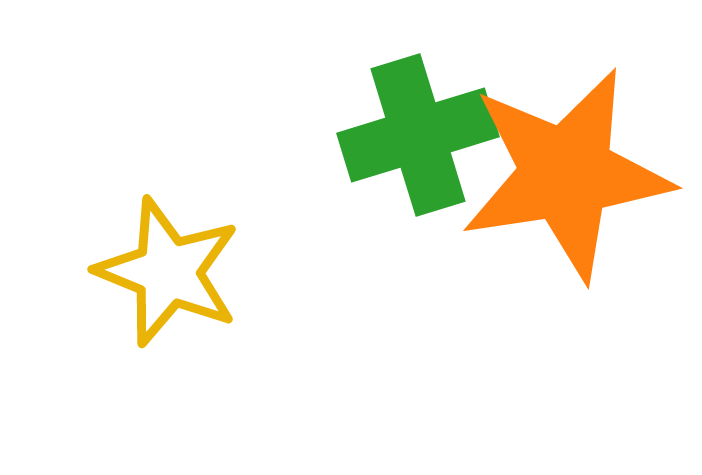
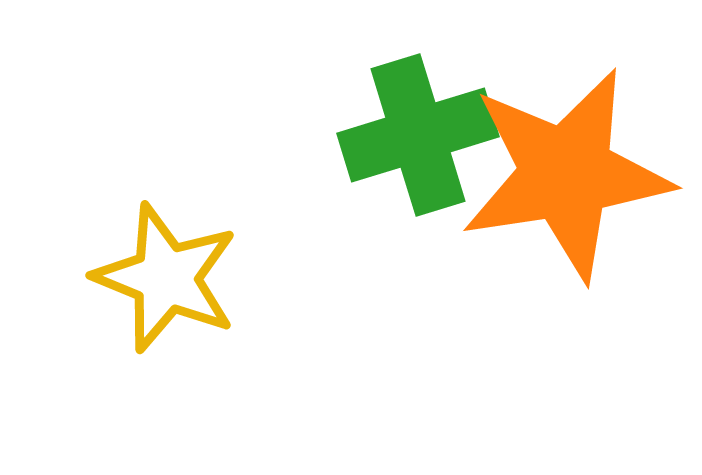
yellow star: moved 2 px left, 6 px down
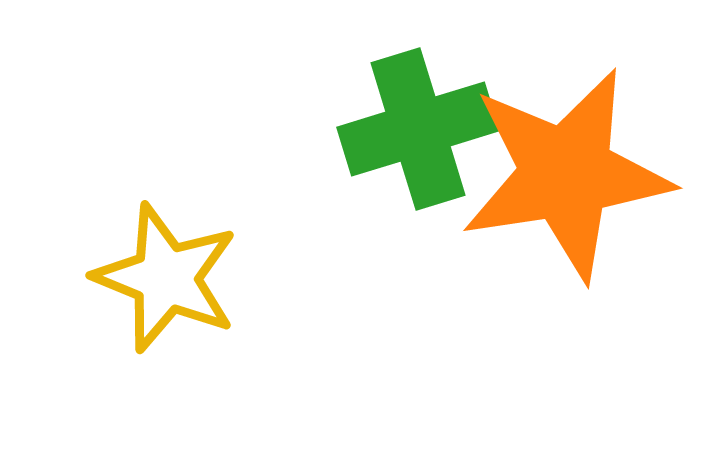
green cross: moved 6 px up
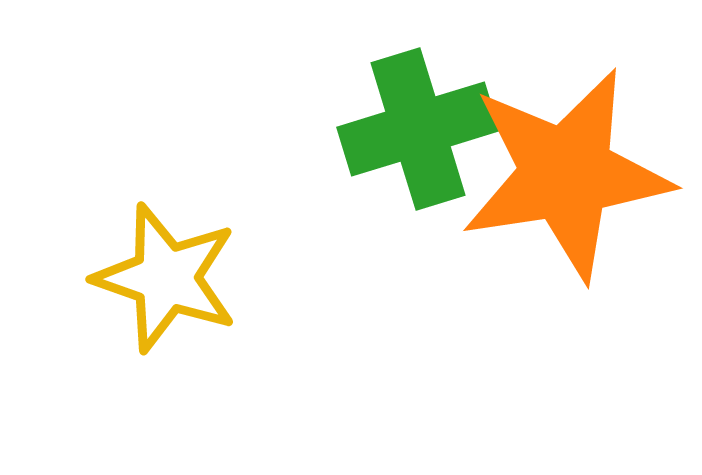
yellow star: rotated 3 degrees counterclockwise
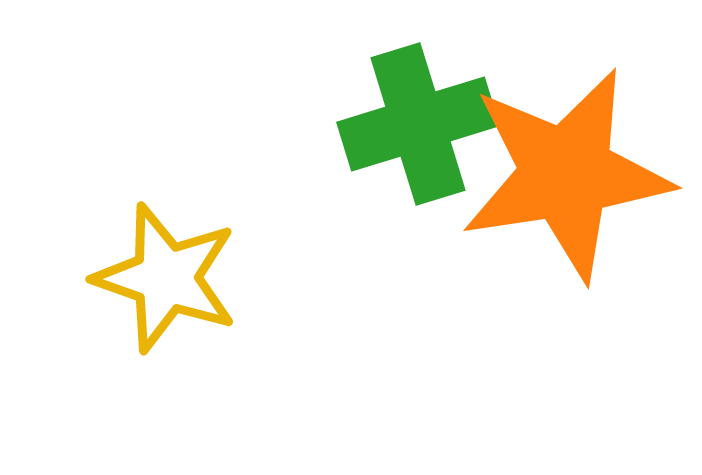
green cross: moved 5 px up
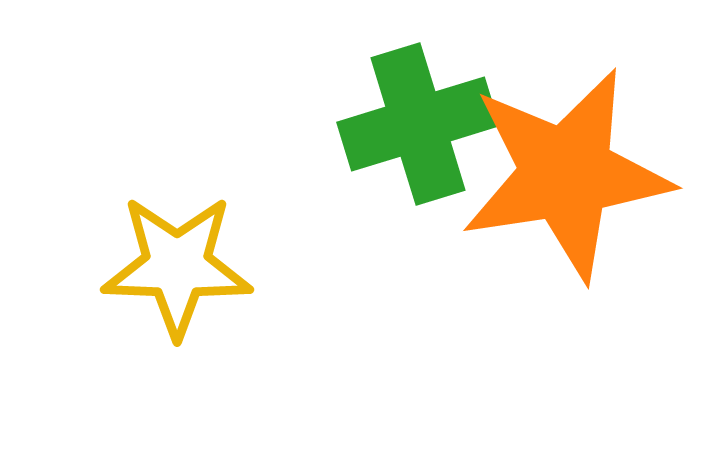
yellow star: moved 11 px right, 12 px up; rotated 17 degrees counterclockwise
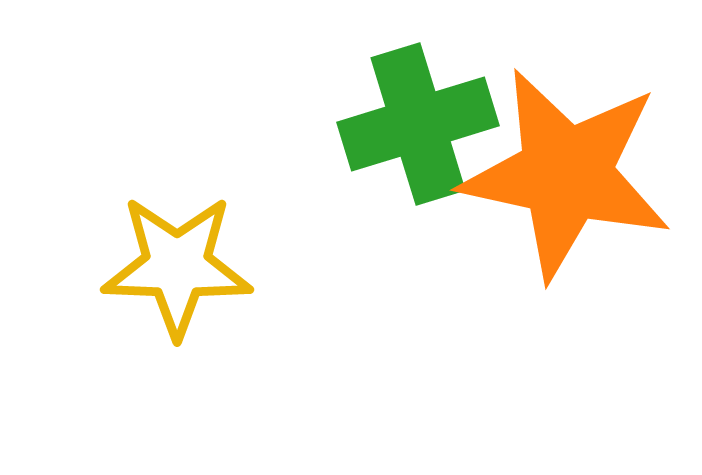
orange star: rotated 21 degrees clockwise
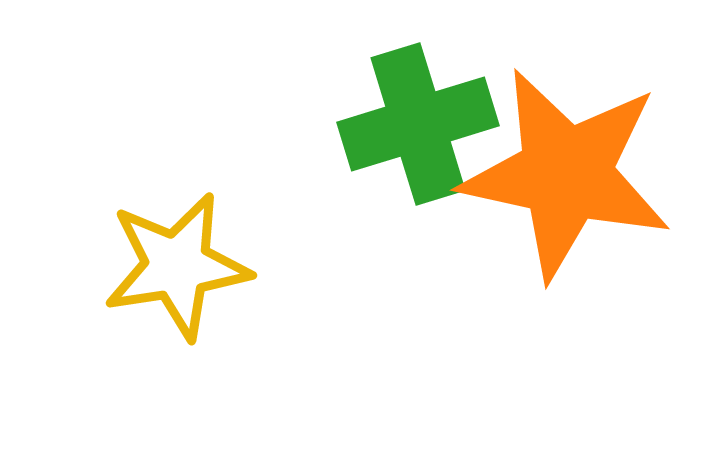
yellow star: rotated 11 degrees counterclockwise
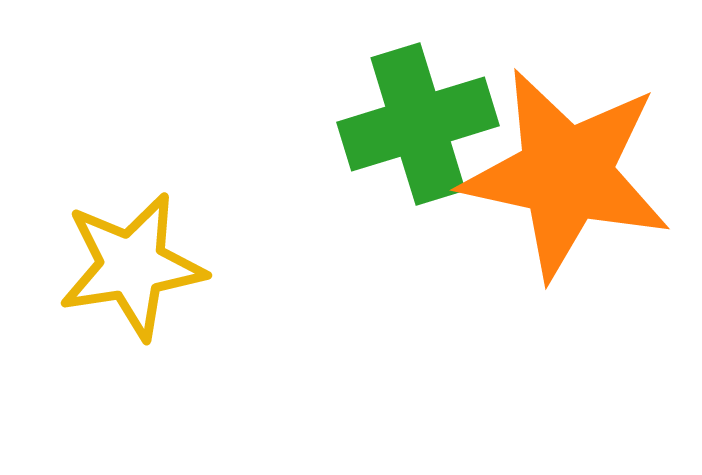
yellow star: moved 45 px left
